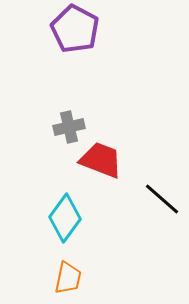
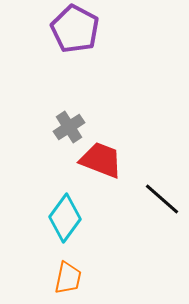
gray cross: rotated 20 degrees counterclockwise
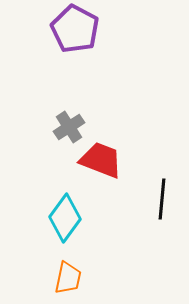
black line: rotated 54 degrees clockwise
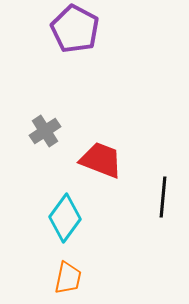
gray cross: moved 24 px left, 4 px down
black line: moved 1 px right, 2 px up
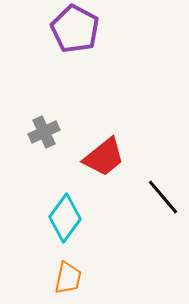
gray cross: moved 1 px left, 1 px down; rotated 8 degrees clockwise
red trapezoid: moved 3 px right, 3 px up; rotated 120 degrees clockwise
black line: rotated 45 degrees counterclockwise
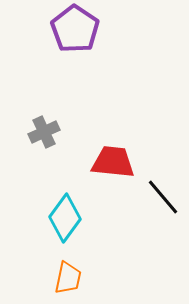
purple pentagon: rotated 6 degrees clockwise
red trapezoid: moved 9 px right, 5 px down; rotated 135 degrees counterclockwise
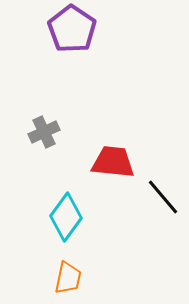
purple pentagon: moved 3 px left
cyan diamond: moved 1 px right, 1 px up
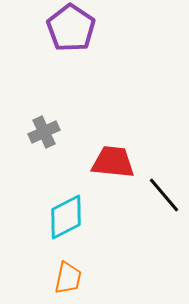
purple pentagon: moved 1 px left, 1 px up
black line: moved 1 px right, 2 px up
cyan diamond: rotated 27 degrees clockwise
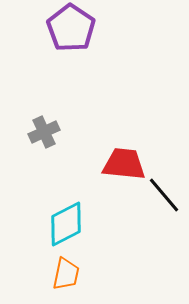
red trapezoid: moved 11 px right, 2 px down
cyan diamond: moved 7 px down
orange trapezoid: moved 2 px left, 4 px up
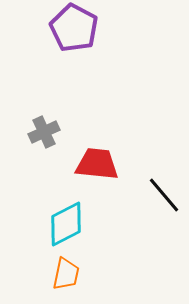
purple pentagon: moved 3 px right; rotated 6 degrees counterclockwise
red trapezoid: moved 27 px left
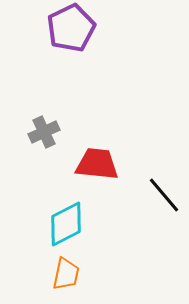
purple pentagon: moved 3 px left; rotated 18 degrees clockwise
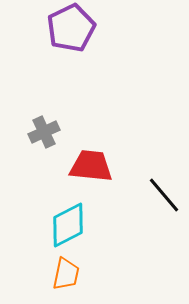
red trapezoid: moved 6 px left, 2 px down
cyan diamond: moved 2 px right, 1 px down
